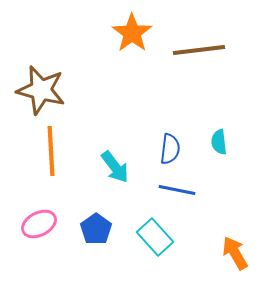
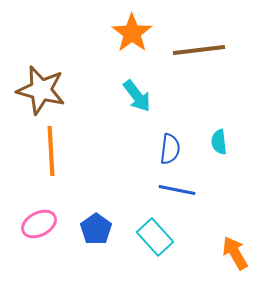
cyan arrow: moved 22 px right, 71 px up
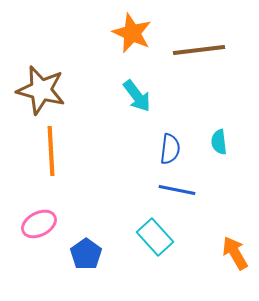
orange star: rotated 12 degrees counterclockwise
blue pentagon: moved 10 px left, 25 px down
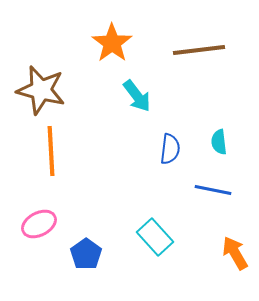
orange star: moved 20 px left, 10 px down; rotated 12 degrees clockwise
blue line: moved 36 px right
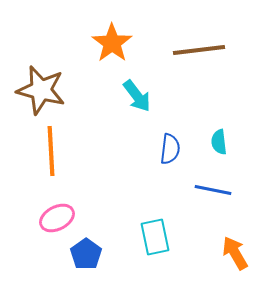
pink ellipse: moved 18 px right, 6 px up
cyan rectangle: rotated 30 degrees clockwise
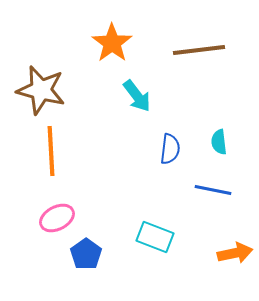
cyan rectangle: rotated 57 degrees counterclockwise
orange arrow: rotated 108 degrees clockwise
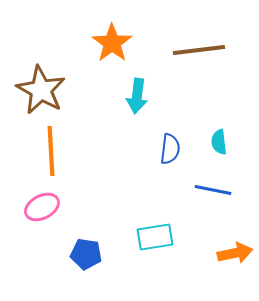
brown star: rotated 15 degrees clockwise
cyan arrow: rotated 44 degrees clockwise
pink ellipse: moved 15 px left, 11 px up
cyan rectangle: rotated 30 degrees counterclockwise
blue pentagon: rotated 28 degrees counterclockwise
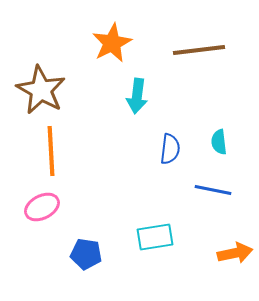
orange star: rotated 9 degrees clockwise
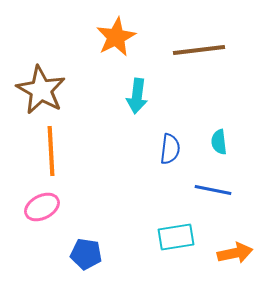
orange star: moved 4 px right, 6 px up
cyan rectangle: moved 21 px right
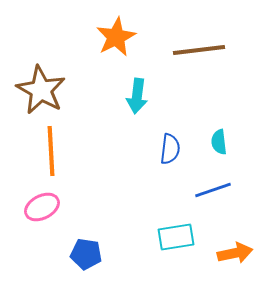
blue line: rotated 30 degrees counterclockwise
